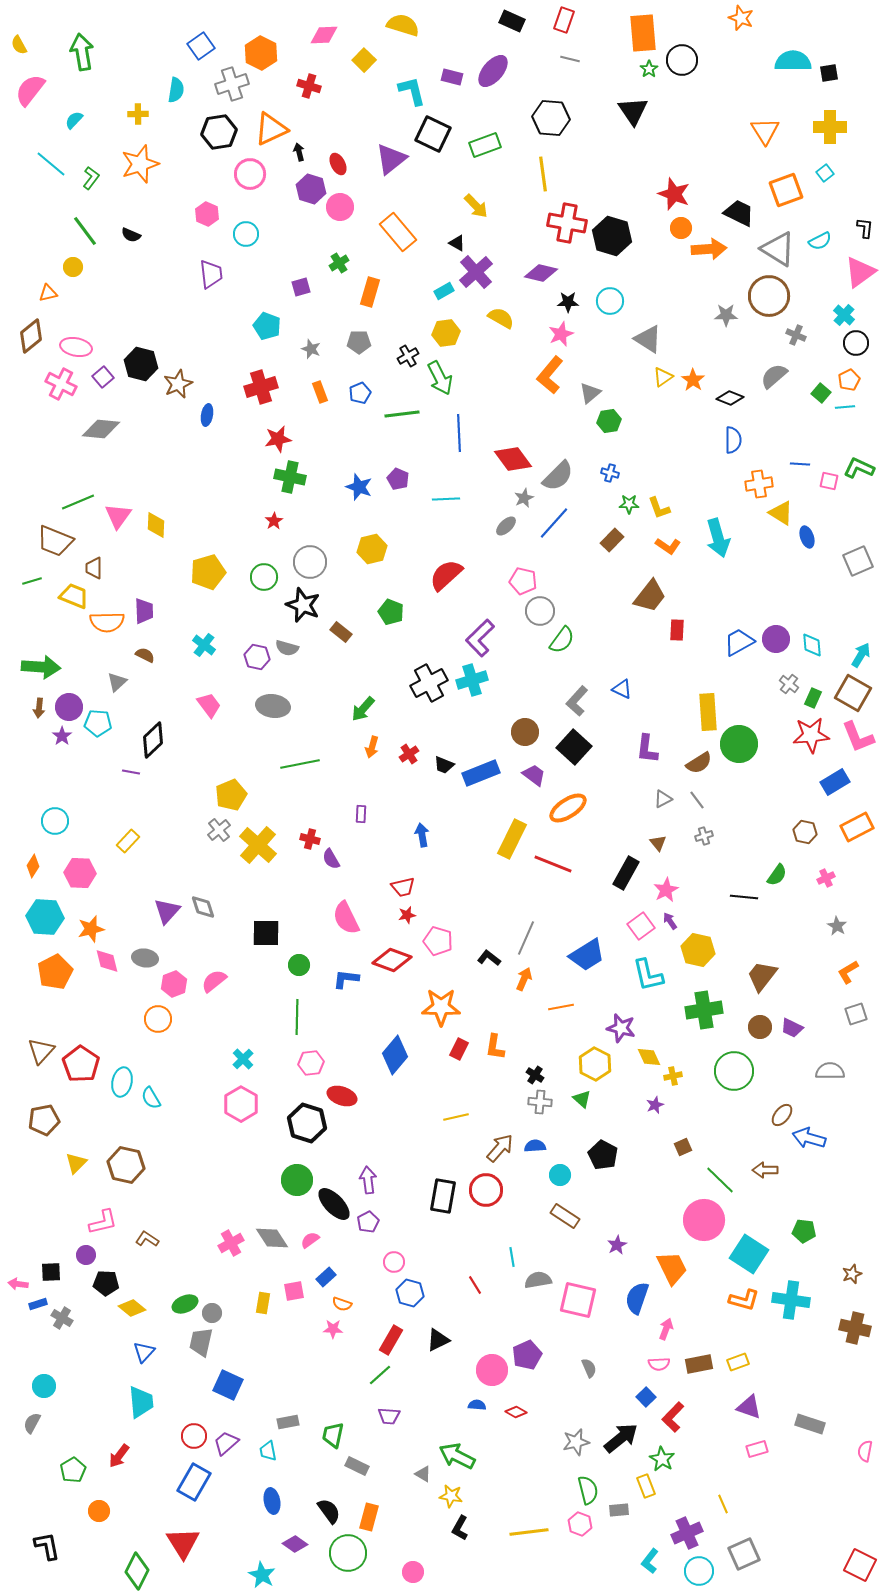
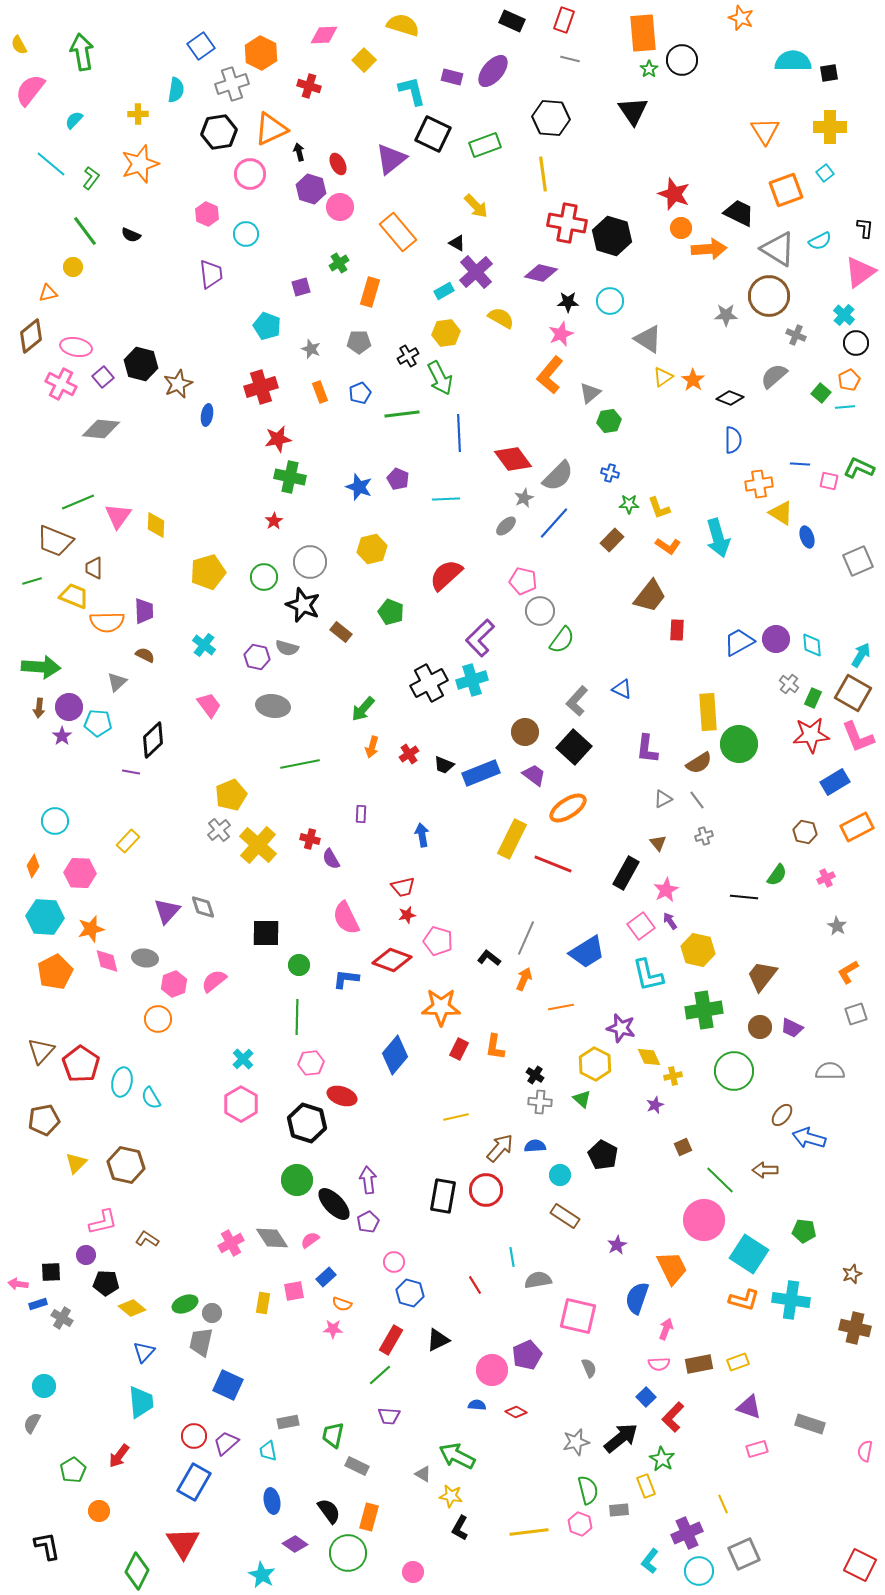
blue trapezoid at (587, 955): moved 3 px up
pink square at (578, 1300): moved 16 px down
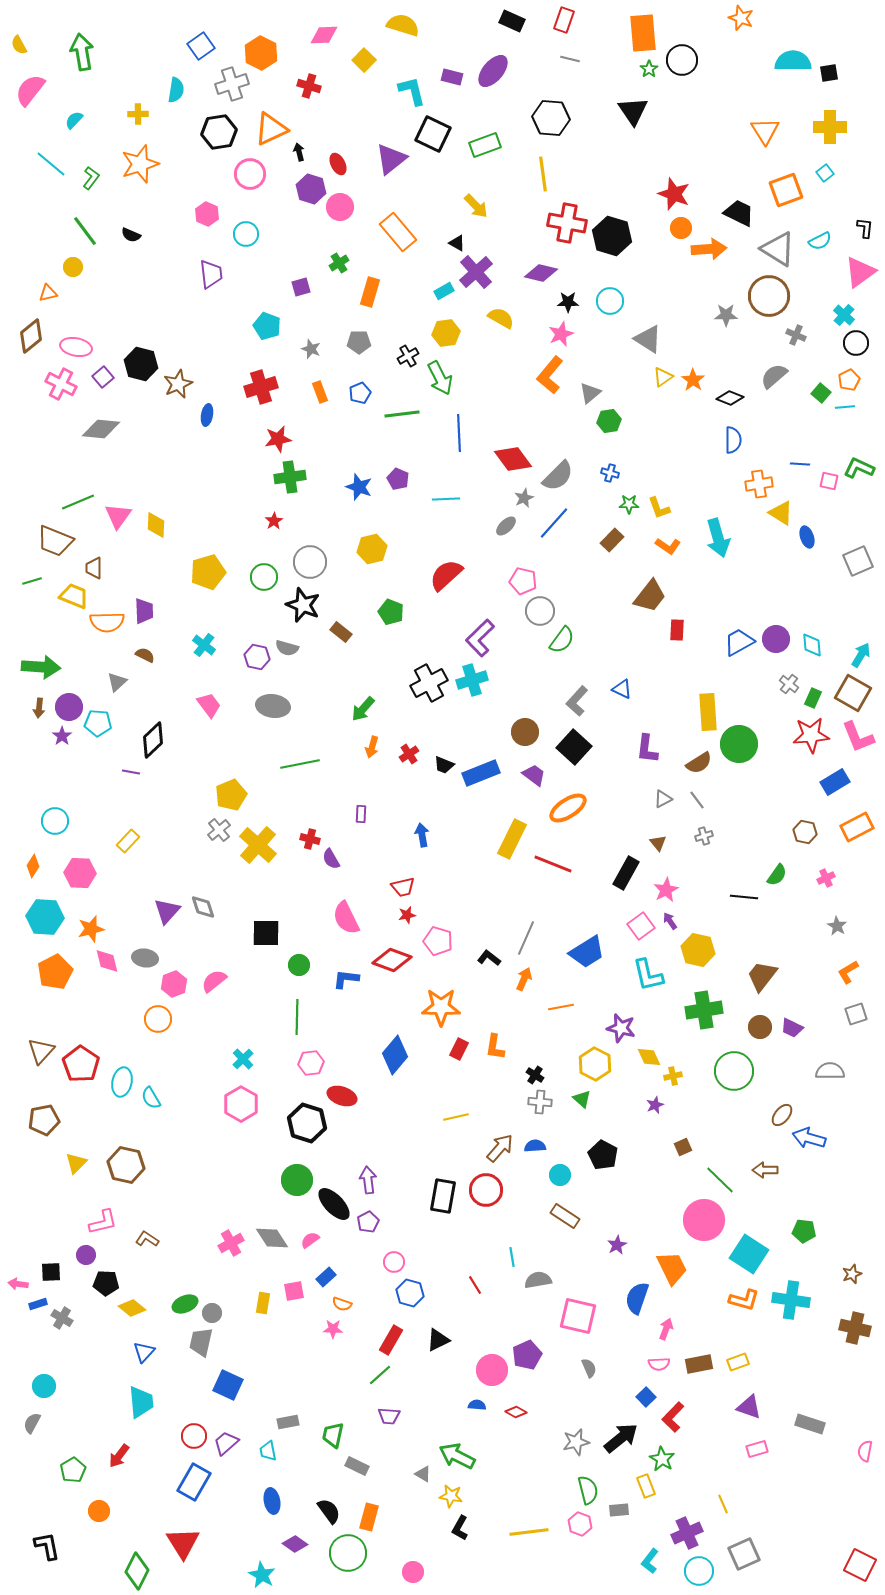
green cross at (290, 477): rotated 20 degrees counterclockwise
